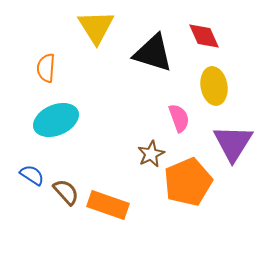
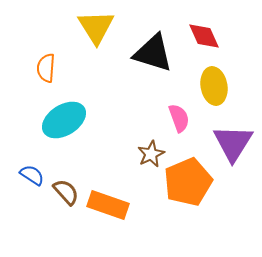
cyan ellipse: moved 8 px right; rotated 9 degrees counterclockwise
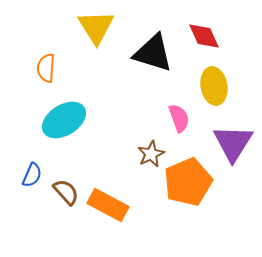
blue semicircle: rotated 80 degrees clockwise
orange rectangle: rotated 9 degrees clockwise
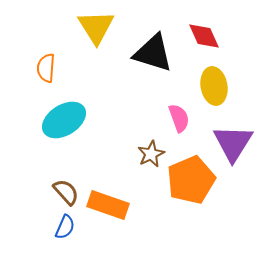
blue semicircle: moved 33 px right, 52 px down
orange pentagon: moved 3 px right, 2 px up
orange rectangle: rotated 9 degrees counterclockwise
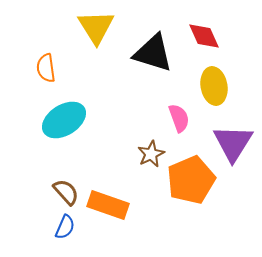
orange semicircle: rotated 12 degrees counterclockwise
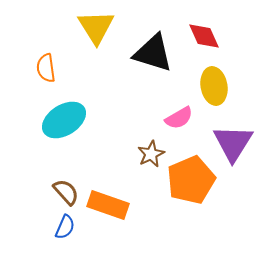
pink semicircle: rotated 80 degrees clockwise
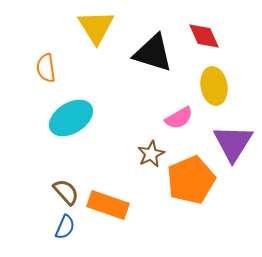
cyan ellipse: moved 7 px right, 2 px up
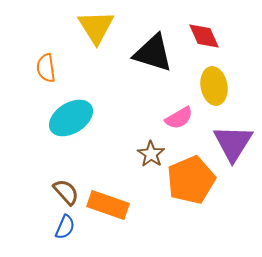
brown star: rotated 12 degrees counterclockwise
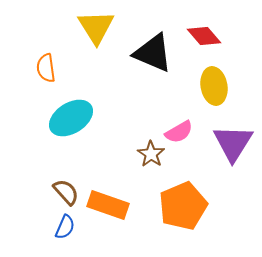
red diamond: rotated 16 degrees counterclockwise
black triangle: rotated 6 degrees clockwise
pink semicircle: moved 14 px down
orange pentagon: moved 8 px left, 26 px down
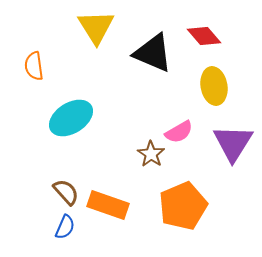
orange semicircle: moved 12 px left, 2 px up
